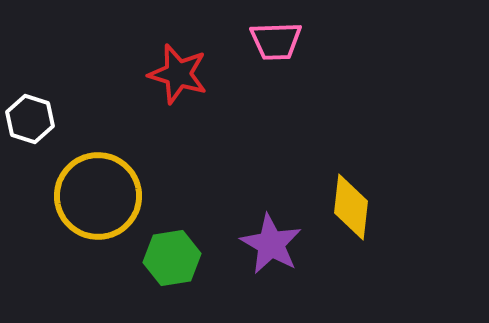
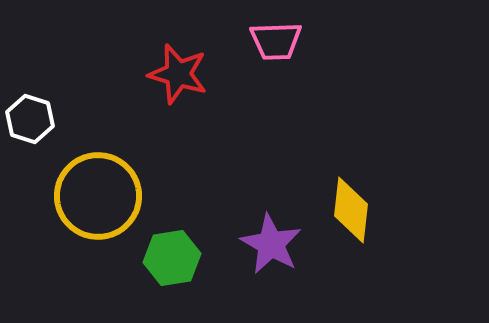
yellow diamond: moved 3 px down
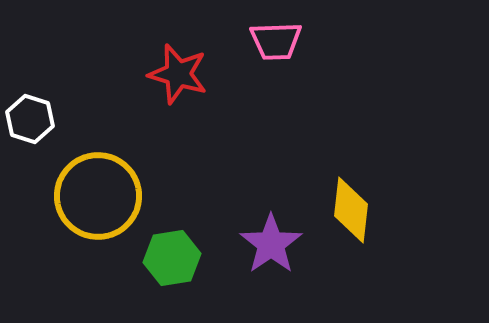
purple star: rotated 8 degrees clockwise
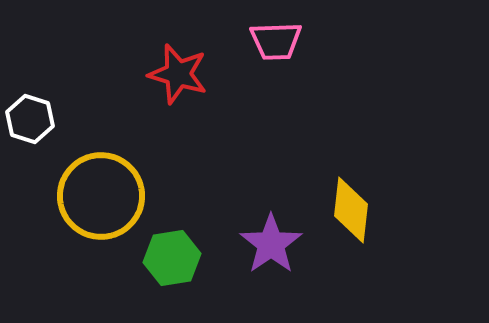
yellow circle: moved 3 px right
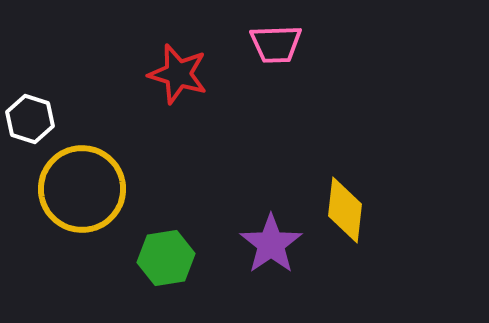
pink trapezoid: moved 3 px down
yellow circle: moved 19 px left, 7 px up
yellow diamond: moved 6 px left
green hexagon: moved 6 px left
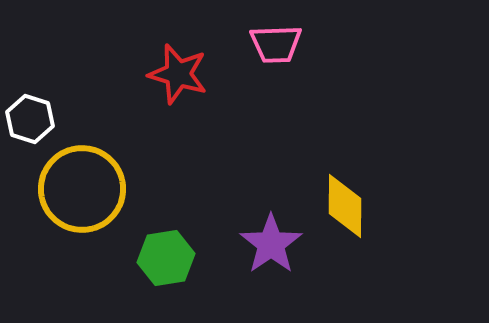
yellow diamond: moved 4 px up; rotated 6 degrees counterclockwise
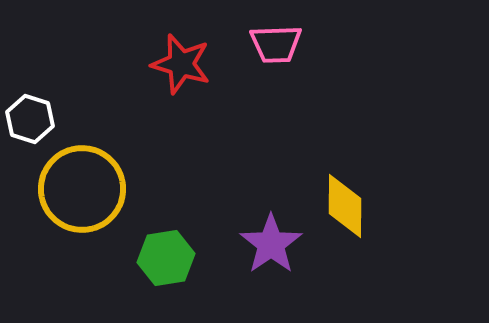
red star: moved 3 px right, 10 px up
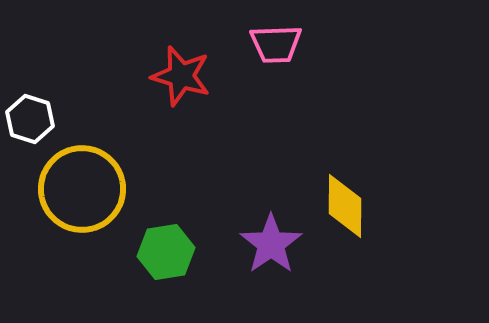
red star: moved 12 px down
green hexagon: moved 6 px up
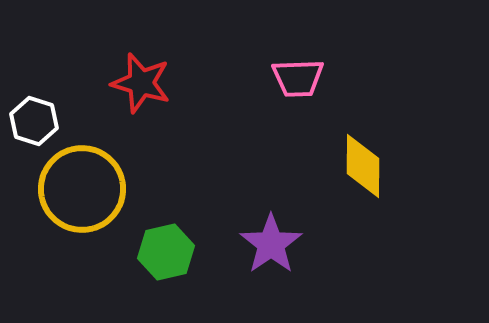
pink trapezoid: moved 22 px right, 34 px down
red star: moved 40 px left, 7 px down
white hexagon: moved 4 px right, 2 px down
yellow diamond: moved 18 px right, 40 px up
green hexagon: rotated 4 degrees counterclockwise
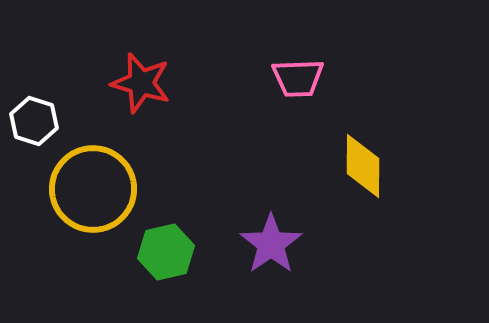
yellow circle: moved 11 px right
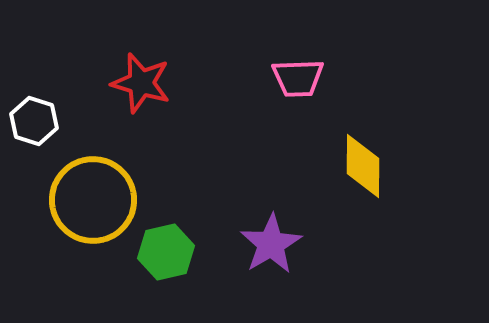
yellow circle: moved 11 px down
purple star: rotated 4 degrees clockwise
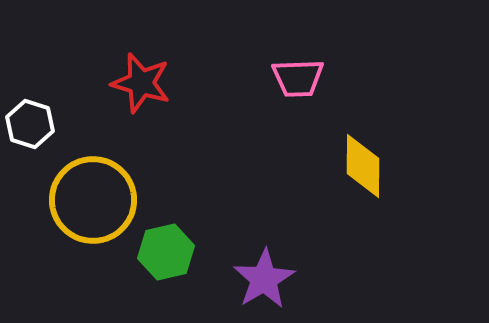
white hexagon: moved 4 px left, 3 px down
purple star: moved 7 px left, 35 px down
